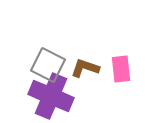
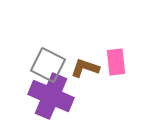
pink rectangle: moved 5 px left, 7 px up
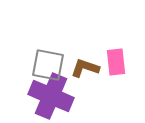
gray square: rotated 16 degrees counterclockwise
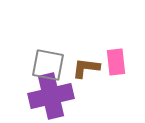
brown L-shape: moved 1 px right; rotated 12 degrees counterclockwise
purple cross: rotated 36 degrees counterclockwise
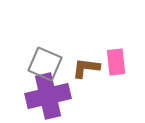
gray square: moved 3 px left, 1 px up; rotated 12 degrees clockwise
purple cross: moved 3 px left
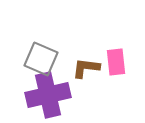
gray square: moved 4 px left, 5 px up
purple cross: moved 1 px up
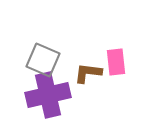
gray square: moved 2 px right, 1 px down
brown L-shape: moved 2 px right, 5 px down
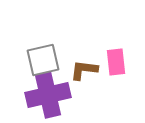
gray square: rotated 36 degrees counterclockwise
brown L-shape: moved 4 px left, 3 px up
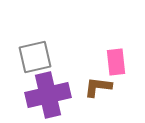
gray square: moved 8 px left, 3 px up
brown L-shape: moved 14 px right, 17 px down
